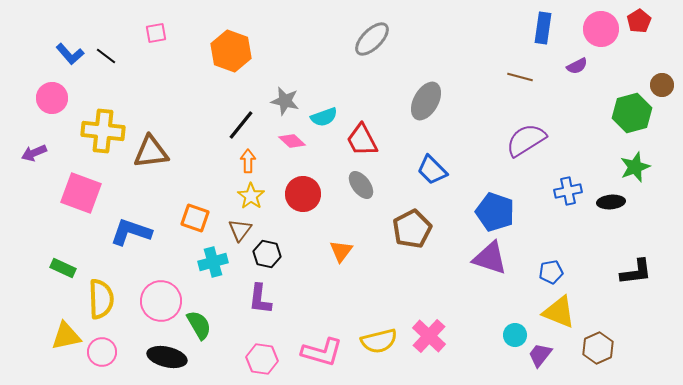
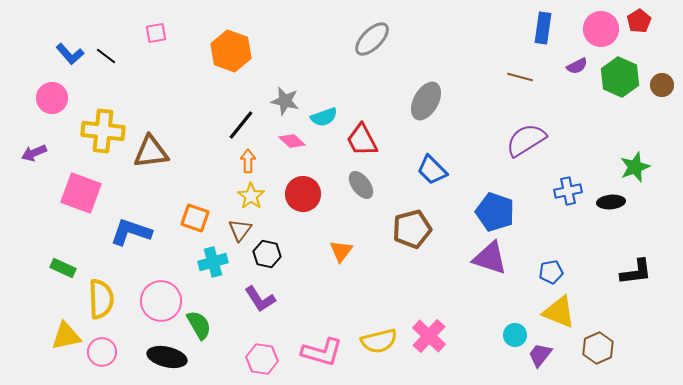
green hexagon at (632, 113): moved 12 px left, 36 px up; rotated 21 degrees counterclockwise
brown pentagon at (412, 229): rotated 12 degrees clockwise
purple L-shape at (260, 299): rotated 40 degrees counterclockwise
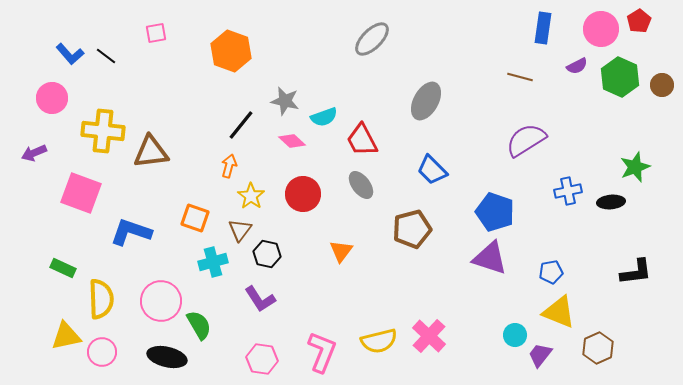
orange arrow at (248, 161): moved 19 px left, 5 px down; rotated 15 degrees clockwise
pink L-shape at (322, 352): rotated 84 degrees counterclockwise
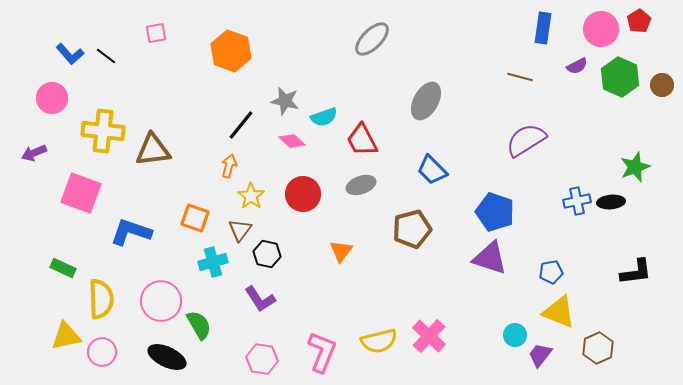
brown triangle at (151, 152): moved 2 px right, 2 px up
gray ellipse at (361, 185): rotated 72 degrees counterclockwise
blue cross at (568, 191): moved 9 px right, 10 px down
black ellipse at (167, 357): rotated 12 degrees clockwise
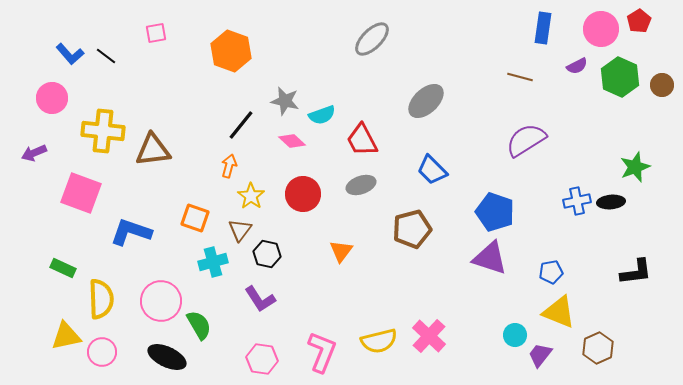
gray ellipse at (426, 101): rotated 18 degrees clockwise
cyan semicircle at (324, 117): moved 2 px left, 2 px up
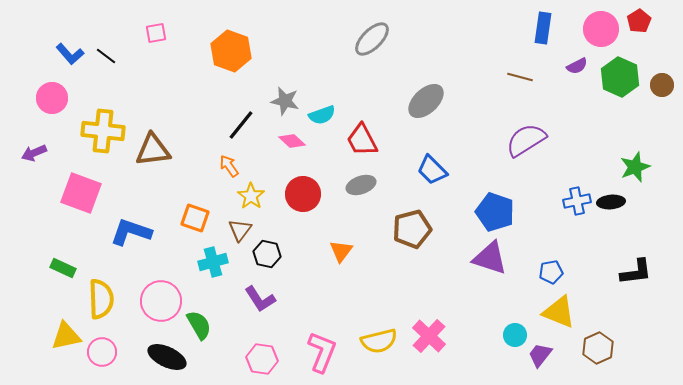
orange arrow at (229, 166): rotated 50 degrees counterclockwise
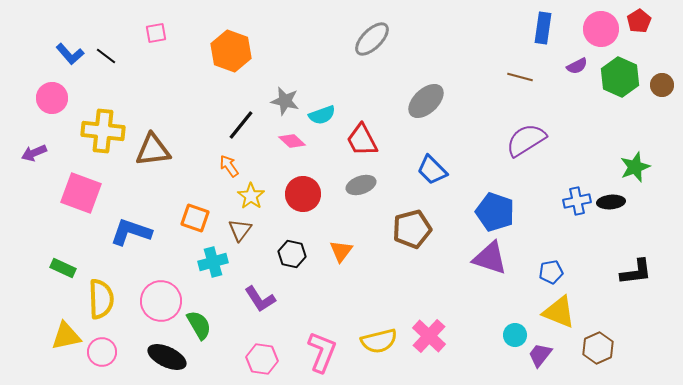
black hexagon at (267, 254): moved 25 px right
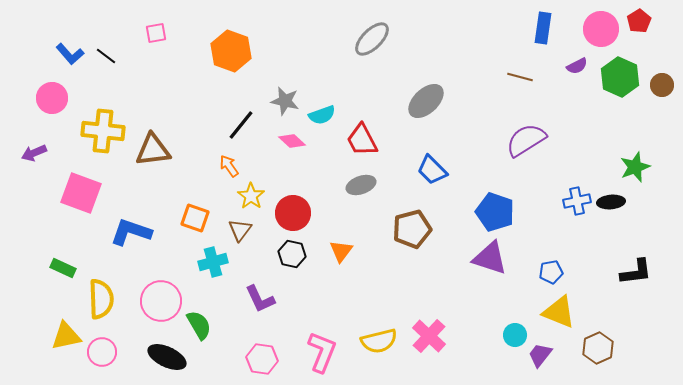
red circle at (303, 194): moved 10 px left, 19 px down
purple L-shape at (260, 299): rotated 8 degrees clockwise
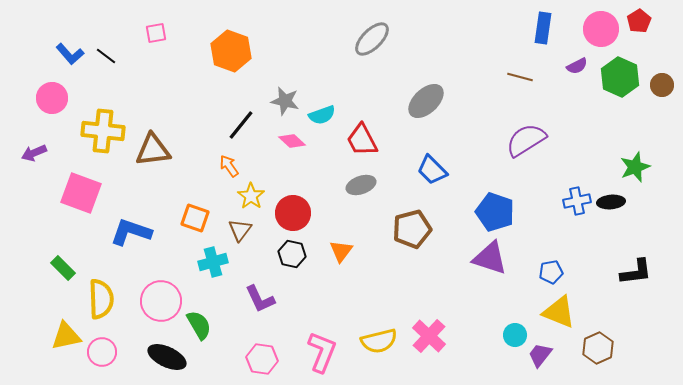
green rectangle at (63, 268): rotated 20 degrees clockwise
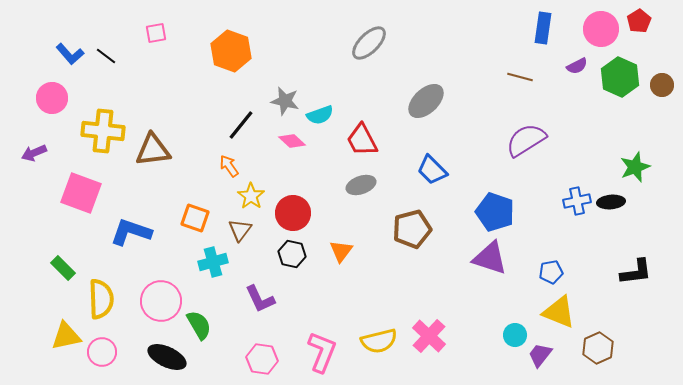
gray ellipse at (372, 39): moved 3 px left, 4 px down
cyan semicircle at (322, 115): moved 2 px left
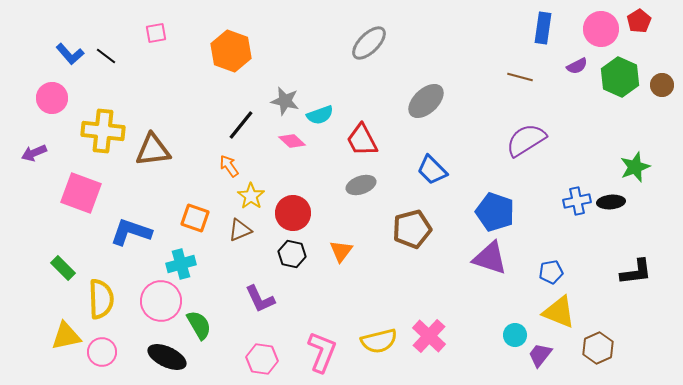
brown triangle at (240, 230): rotated 30 degrees clockwise
cyan cross at (213, 262): moved 32 px left, 2 px down
